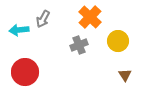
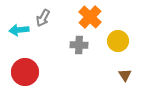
gray arrow: moved 1 px up
gray cross: rotated 24 degrees clockwise
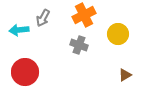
orange cross: moved 6 px left, 2 px up; rotated 20 degrees clockwise
yellow circle: moved 7 px up
gray cross: rotated 18 degrees clockwise
brown triangle: rotated 32 degrees clockwise
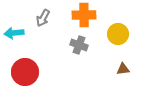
orange cross: rotated 25 degrees clockwise
cyan arrow: moved 5 px left, 3 px down
brown triangle: moved 2 px left, 6 px up; rotated 24 degrees clockwise
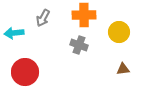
yellow circle: moved 1 px right, 2 px up
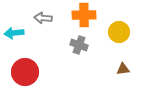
gray arrow: rotated 66 degrees clockwise
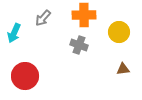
gray arrow: rotated 54 degrees counterclockwise
cyan arrow: rotated 60 degrees counterclockwise
red circle: moved 4 px down
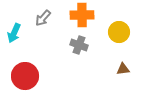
orange cross: moved 2 px left
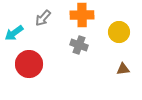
cyan arrow: rotated 30 degrees clockwise
red circle: moved 4 px right, 12 px up
